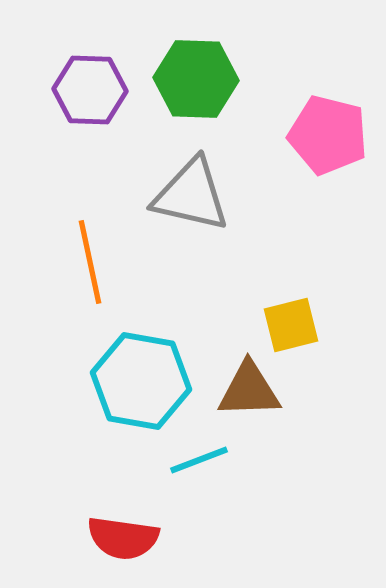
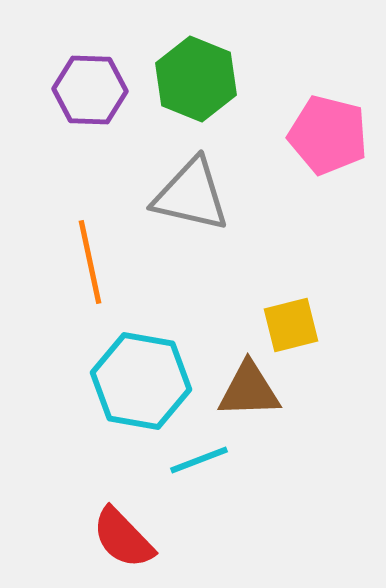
green hexagon: rotated 20 degrees clockwise
red semicircle: rotated 38 degrees clockwise
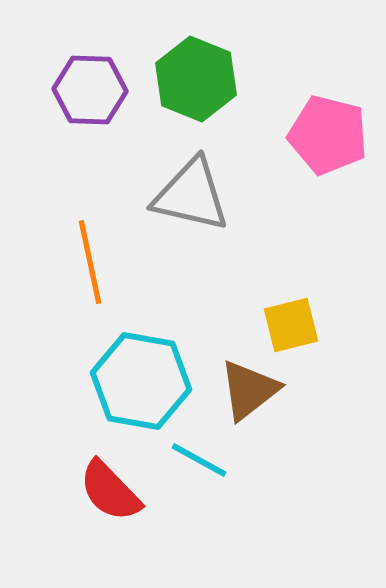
brown triangle: rotated 36 degrees counterclockwise
cyan line: rotated 50 degrees clockwise
red semicircle: moved 13 px left, 47 px up
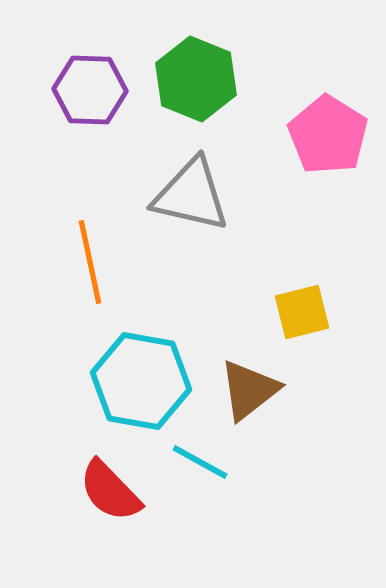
pink pentagon: rotated 18 degrees clockwise
yellow square: moved 11 px right, 13 px up
cyan line: moved 1 px right, 2 px down
